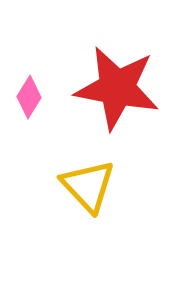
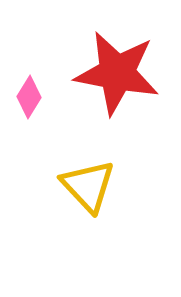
red star: moved 15 px up
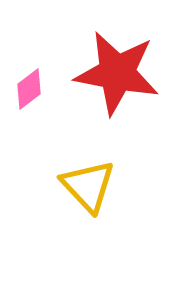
pink diamond: moved 8 px up; rotated 21 degrees clockwise
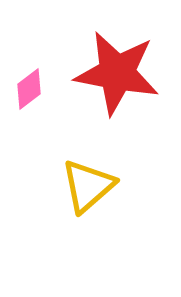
yellow triangle: rotated 32 degrees clockwise
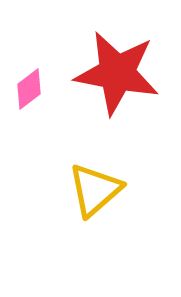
yellow triangle: moved 7 px right, 4 px down
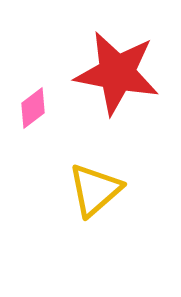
pink diamond: moved 4 px right, 19 px down
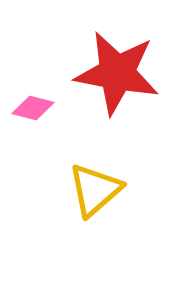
pink diamond: rotated 51 degrees clockwise
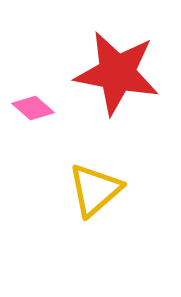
pink diamond: rotated 27 degrees clockwise
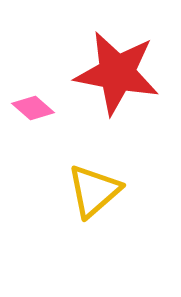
yellow triangle: moved 1 px left, 1 px down
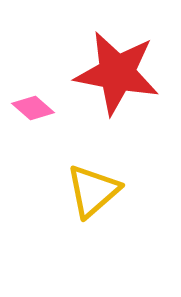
yellow triangle: moved 1 px left
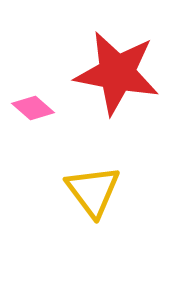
yellow triangle: rotated 26 degrees counterclockwise
